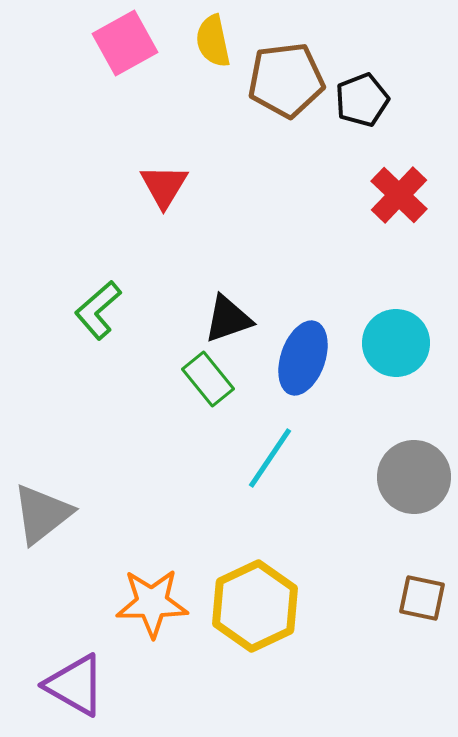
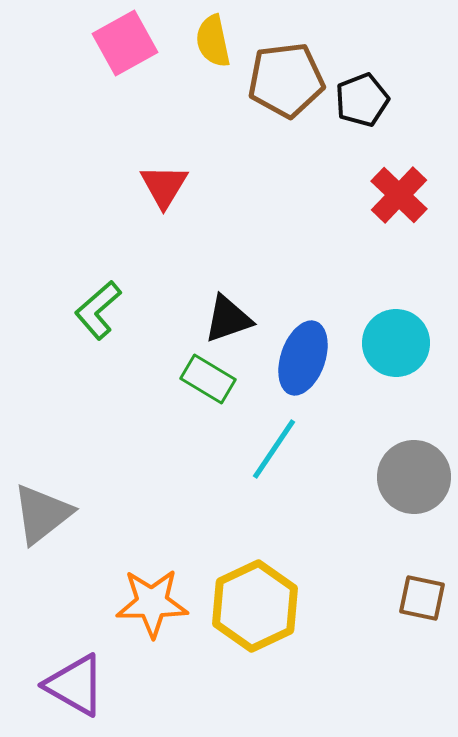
green rectangle: rotated 20 degrees counterclockwise
cyan line: moved 4 px right, 9 px up
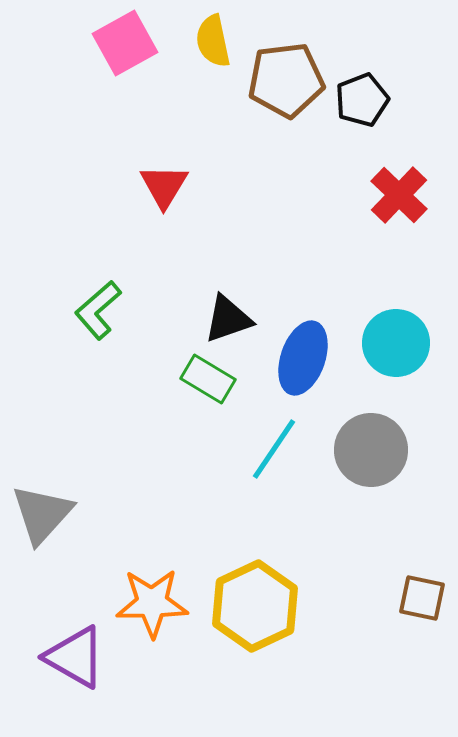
gray circle: moved 43 px left, 27 px up
gray triangle: rotated 10 degrees counterclockwise
purple triangle: moved 28 px up
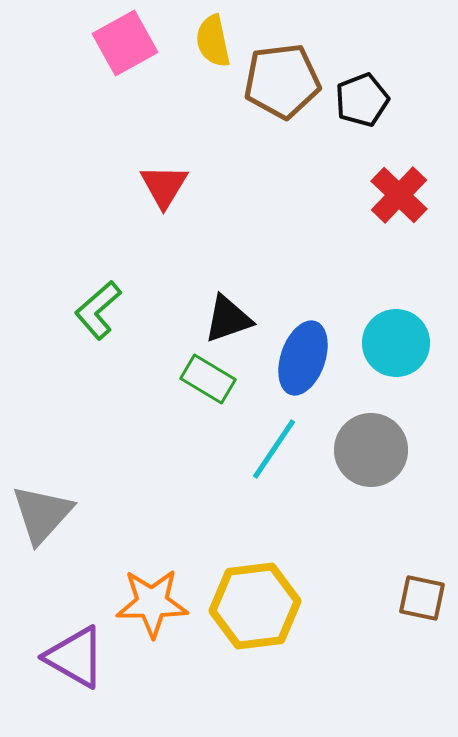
brown pentagon: moved 4 px left, 1 px down
yellow hexagon: rotated 18 degrees clockwise
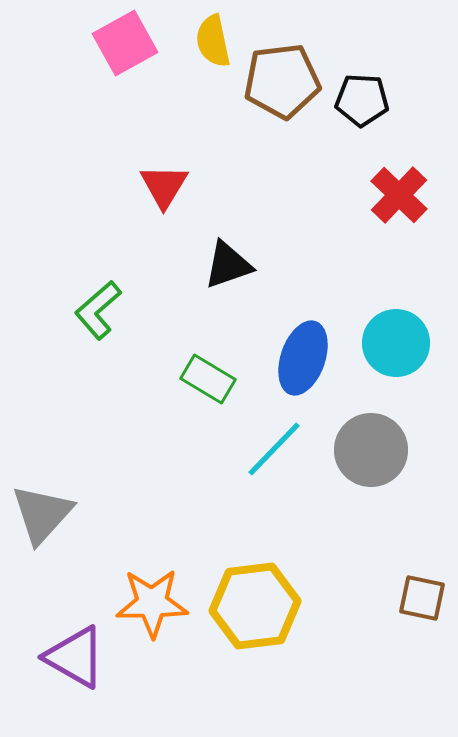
black pentagon: rotated 24 degrees clockwise
black triangle: moved 54 px up
cyan line: rotated 10 degrees clockwise
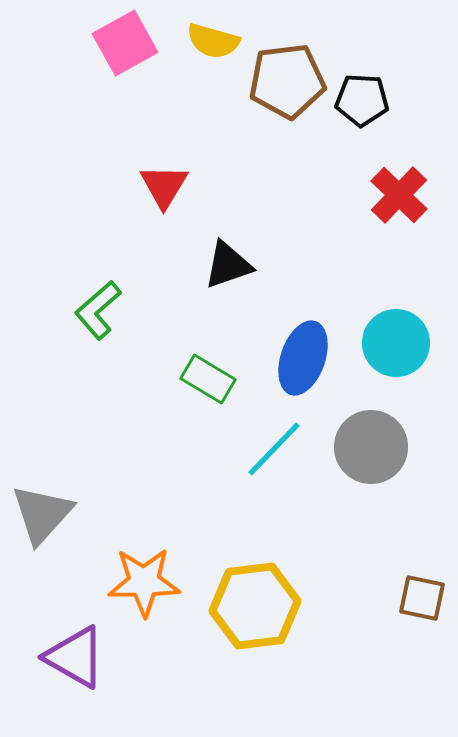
yellow semicircle: rotated 62 degrees counterclockwise
brown pentagon: moved 5 px right
gray circle: moved 3 px up
orange star: moved 8 px left, 21 px up
